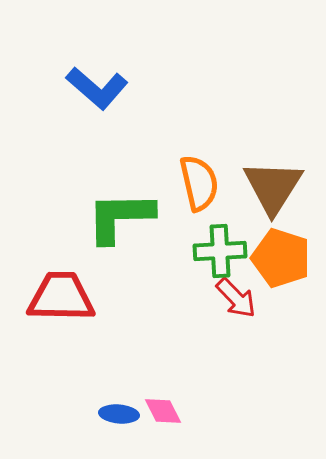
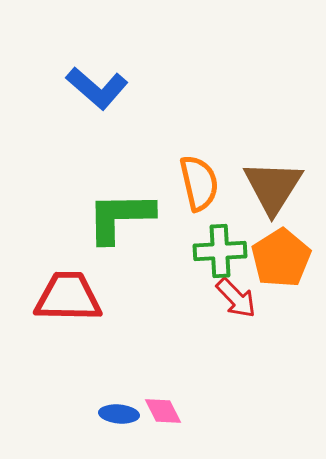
orange pentagon: rotated 22 degrees clockwise
red trapezoid: moved 7 px right
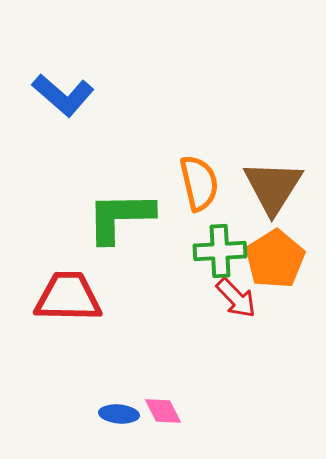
blue L-shape: moved 34 px left, 7 px down
orange pentagon: moved 6 px left, 1 px down
